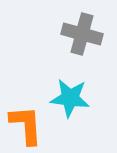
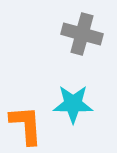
cyan star: moved 3 px right, 6 px down; rotated 6 degrees counterclockwise
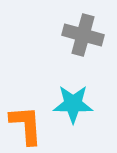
gray cross: moved 1 px right, 1 px down
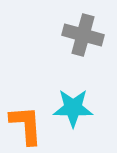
cyan star: moved 4 px down
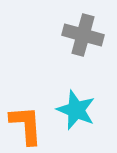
cyan star: moved 3 px right, 2 px down; rotated 21 degrees clockwise
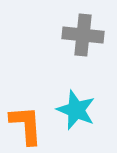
gray cross: rotated 9 degrees counterclockwise
